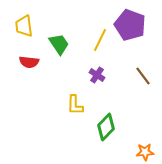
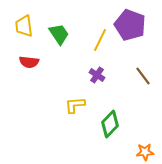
green trapezoid: moved 10 px up
yellow L-shape: rotated 85 degrees clockwise
green diamond: moved 4 px right, 3 px up
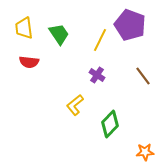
yellow trapezoid: moved 2 px down
yellow L-shape: rotated 35 degrees counterclockwise
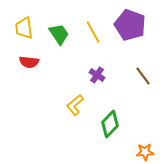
yellow line: moved 7 px left, 8 px up; rotated 55 degrees counterclockwise
